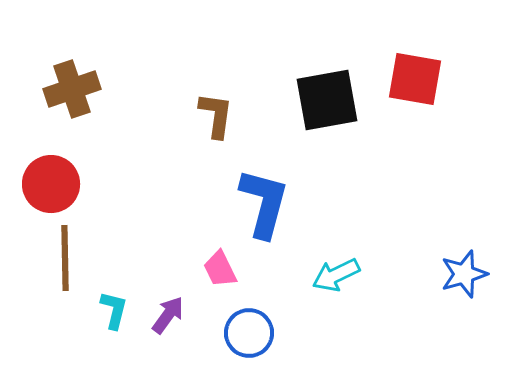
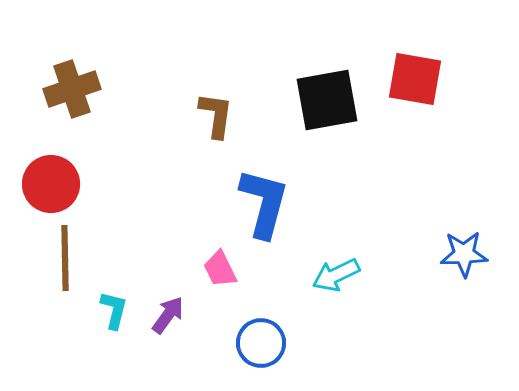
blue star: moved 20 px up; rotated 15 degrees clockwise
blue circle: moved 12 px right, 10 px down
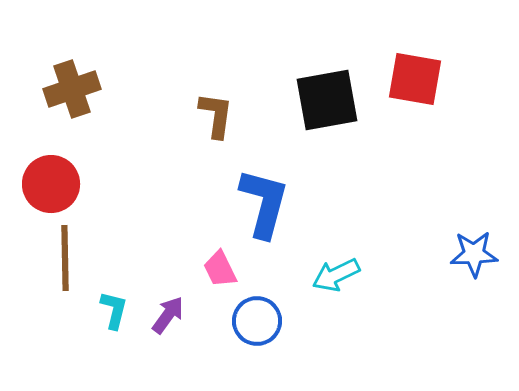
blue star: moved 10 px right
blue circle: moved 4 px left, 22 px up
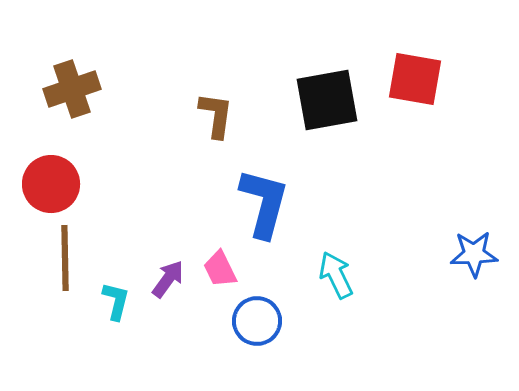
cyan arrow: rotated 90 degrees clockwise
cyan L-shape: moved 2 px right, 9 px up
purple arrow: moved 36 px up
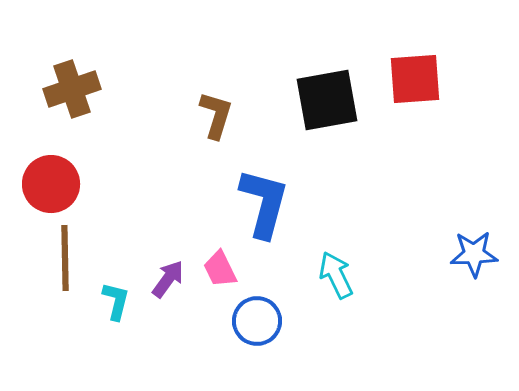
red square: rotated 14 degrees counterclockwise
brown L-shape: rotated 9 degrees clockwise
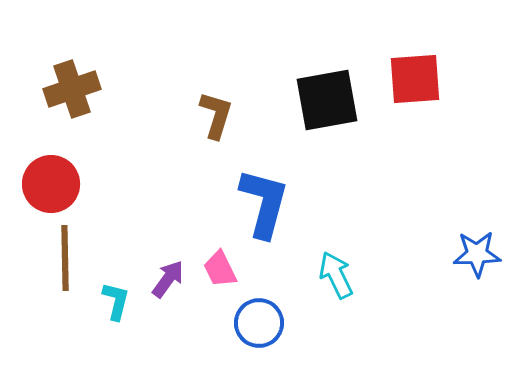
blue star: moved 3 px right
blue circle: moved 2 px right, 2 px down
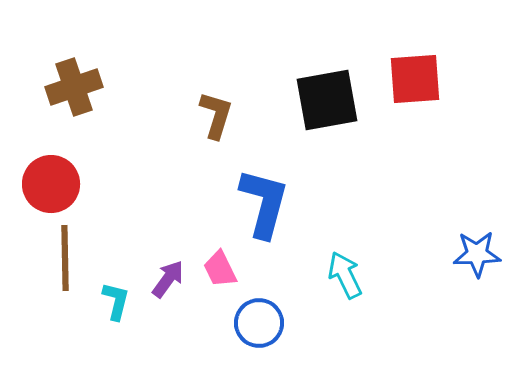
brown cross: moved 2 px right, 2 px up
cyan arrow: moved 9 px right
